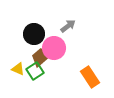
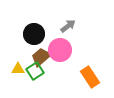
pink circle: moved 6 px right, 2 px down
yellow triangle: rotated 24 degrees counterclockwise
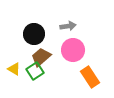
gray arrow: rotated 28 degrees clockwise
pink circle: moved 13 px right
yellow triangle: moved 4 px left; rotated 32 degrees clockwise
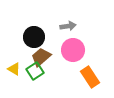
black circle: moved 3 px down
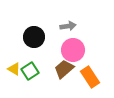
brown trapezoid: moved 23 px right, 12 px down
green square: moved 5 px left
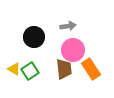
brown trapezoid: rotated 125 degrees clockwise
orange rectangle: moved 1 px right, 8 px up
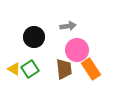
pink circle: moved 4 px right
green square: moved 2 px up
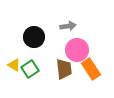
yellow triangle: moved 4 px up
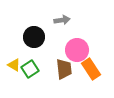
gray arrow: moved 6 px left, 6 px up
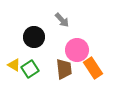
gray arrow: rotated 56 degrees clockwise
orange rectangle: moved 2 px right, 1 px up
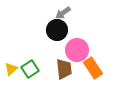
gray arrow: moved 1 px right, 7 px up; rotated 98 degrees clockwise
black circle: moved 23 px right, 7 px up
yellow triangle: moved 3 px left, 4 px down; rotated 48 degrees clockwise
